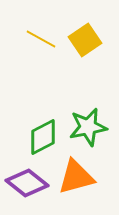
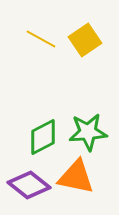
green star: moved 5 px down; rotated 6 degrees clockwise
orange triangle: rotated 27 degrees clockwise
purple diamond: moved 2 px right, 2 px down
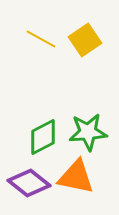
purple diamond: moved 2 px up
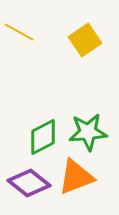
yellow line: moved 22 px left, 7 px up
orange triangle: rotated 33 degrees counterclockwise
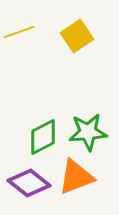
yellow line: rotated 48 degrees counterclockwise
yellow square: moved 8 px left, 4 px up
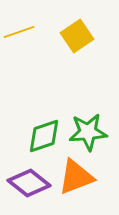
green diamond: moved 1 px right, 1 px up; rotated 9 degrees clockwise
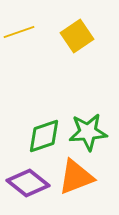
purple diamond: moved 1 px left
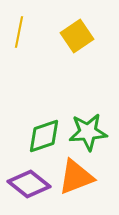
yellow line: rotated 60 degrees counterclockwise
purple diamond: moved 1 px right, 1 px down
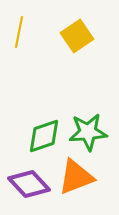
purple diamond: rotated 9 degrees clockwise
